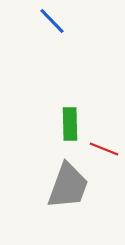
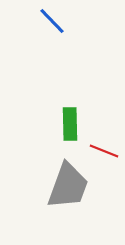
red line: moved 2 px down
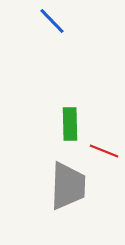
gray trapezoid: rotated 18 degrees counterclockwise
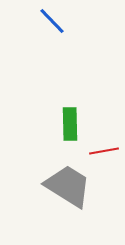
red line: rotated 32 degrees counterclockwise
gray trapezoid: rotated 60 degrees counterclockwise
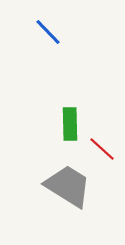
blue line: moved 4 px left, 11 px down
red line: moved 2 px left, 2 px up; rotated 52 degrees clockwise
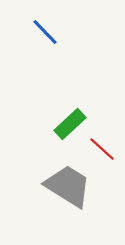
blue line: moved 3 px left
green rectangle: rotated 48 degrees clockwise
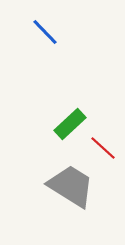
red line: moved 1 px right, 1 px up
gray trapezoid: moved 3 px right
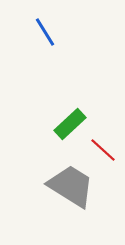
blue line: rotated 12 degrees clockwise
red line: moved 2 px down
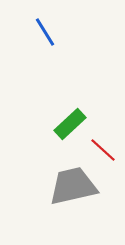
gray trapezoid: moved 2 px right; rotated 45 degrees counterclockwise
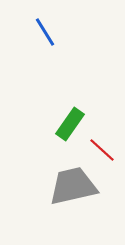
green rectangle: rotated 12 degrees counterclockwise
red line: moved 1 px left
